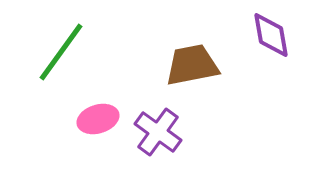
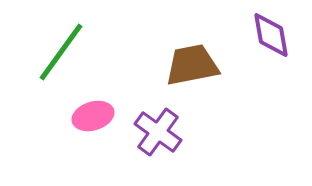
pink ellipse: moved 5 px left, 3 px up
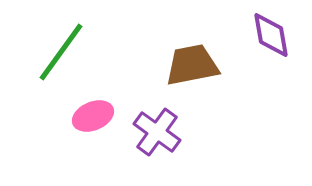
pink ellipse: rotated 6 degrees counterclockwise
purple cross: moved 1 px left
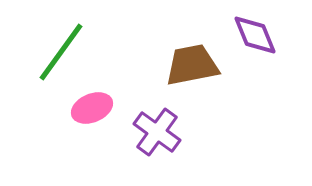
purple diamond: moved 16 px left; rotated 12 degrees counterclockwise
pink ellipse: moved 1 px left, 8 px up
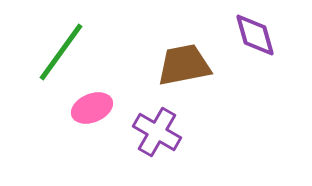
purple diamond: rotated 6 degrees clockwise
brown trapezoid: moved 8 px left
purple cross: rotated 6 degrees counterclockwise
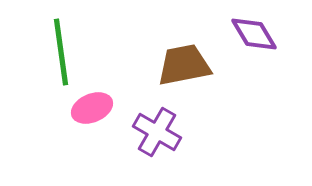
purple diamond: moved 1 px left, 1 px up; rotated 15 degrees counterclockwise
green line: rotated 44 degrees counterclockwise
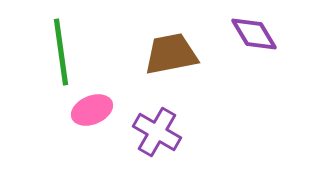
brown trapezoid: moved 13 px left, 11 px up
pink ellipse: moved 2 px down
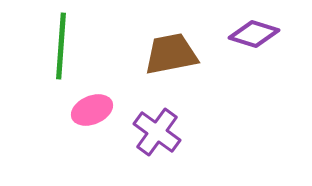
purple diamond: rotated 42 degrees counterclockwise
green line: moved 6 px up; rotated 12 degrees clockwise
purple cross: rotated 6 degrees clockwise
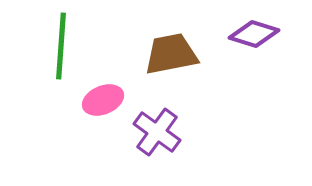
pink ellipse: moved 11 px right, 10 px up
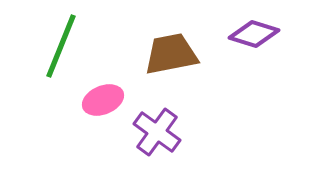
green line: rotated 18 degrees clockwise
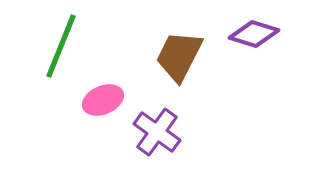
brown trapezoid: moved 8 px right, 2 px down; rotated 52 degrees counterclockwise
